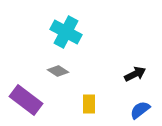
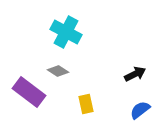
purple rectangle: moved 3 px right, 8 px up
yellow rectangle: moved 3 px left; rotated 12 degrees counterclockwise
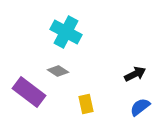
blue semicircle: moved 3 px up
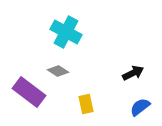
black arrow: moved 2 px left, 1 px up
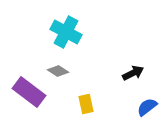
blue semicircle: moved 7 px right
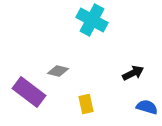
cyan cross: moved 26 px right, 12 px up
gray diamond: rotated 20 degrees counterclockwise
blue semicircle: rotated 55 degrees clockwise
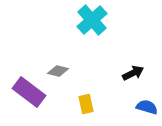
cyan cross: rotated 20 degrees clockwise
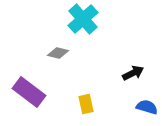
cyan cross: moved 9 px left, 1 px up
gray diamond: moved 18 px up
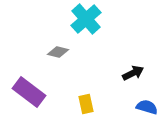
cyan cross: moved 3 px right
gray diamond: moved 1 px up
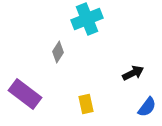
cyan cross: moved 1 px right; rotated 20 degrees clockwise
gray diamond: rotated 70 degrees counterclockwise
purple rectangle: moved 4 px left, 2 px down
blue semicircle: rotated 110 degrees clockwise
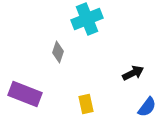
gray diamond: rotated 15 degrees counterclockwise
purple rectangle: rotated 16 degrees counterclockwise
